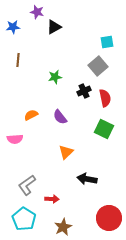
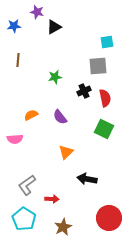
blue star: moved 1 px right, 1 px up
gray square: rotated 36 degrees clockwise
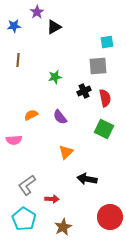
purple star: rotated 24 degrees clockwise
pink semicircle: moved 1 px left, 1 px down
red circle: moved 1 px right, 1 px up
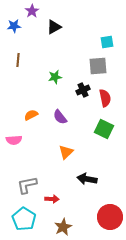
purple star: moved 5 px left, 1 px up
black cross: moved 1 px left, 1 px up
gray L-shape: rotated 25 degrees clockwise
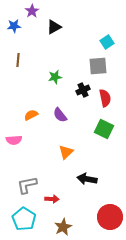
cyan square: rotated 24 degrees counterclockwise
purple semicircle: moved 2 px up
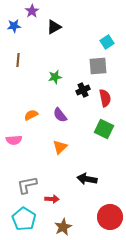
orange triangle: moved 6 px left, 5 px up
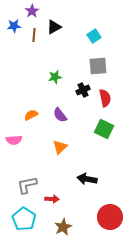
cyan square: moved 13 px left, 6 px up
brown line: moved 16 px right, 25 px up
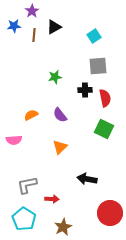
black cross: moved 2 px right; rotated 24 degrees clockwise
red circle: moved 4 px up
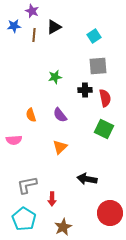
purple star: rotated 16 degrees counterclockwise
orange semicircle: rotated 80 degrees counterclockwise
red arrow: rotated 88 degrees clockwise
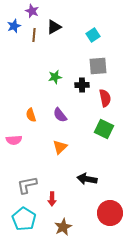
blue star: rotated 16 degrees counterclockwise
cyan square: moved 1 px left, 1 px up
black cross: moved 3 px left, 5 px up
